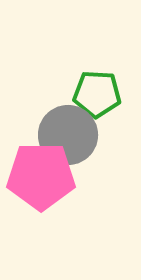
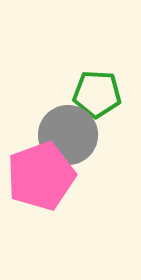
pink pentagon: rotated 20 degrees counterclockwise
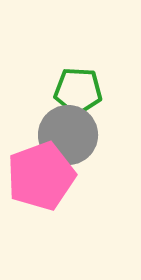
green pentagon: moved 19 px left, 3 px up
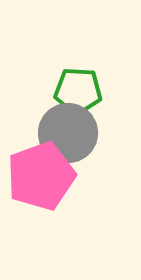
gray circle: moved 2 px up
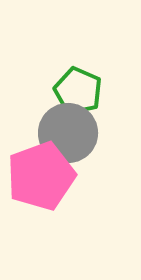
green pentagon: rotated 21 degrees clockwise
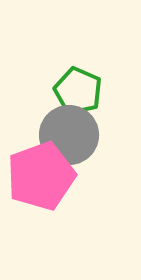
gray circle: moved 1 px right, 2 px down
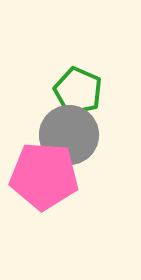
pink pentagon: moved 3 px right; rotated 24 degrees clockwise
